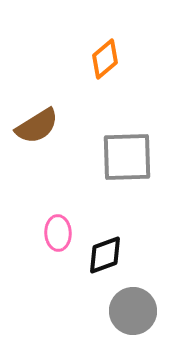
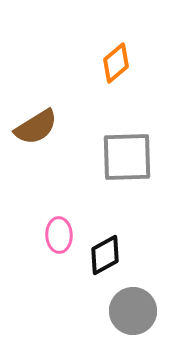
orange diamond: moved 11 px right, 4 px down
brown semicircle: moved 1 px left, 1 px down
pink ellipse: moved 1 px right, 2 px down
black diamond: rotated 9 degrees counterclockwise
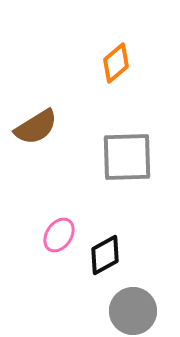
pink ellipse: rotated 36 degrees clockwise
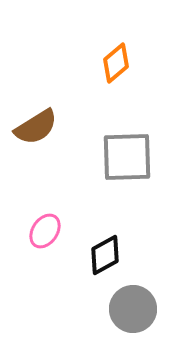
pink ellipse: moved 14 px left, 4 px up
gray circle: moved 2 px up
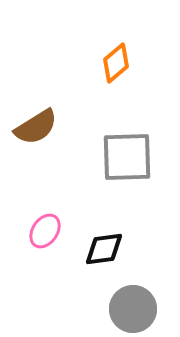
black diamond: moved 1 px left, 6 px up; rotated 21 degrees clockwise
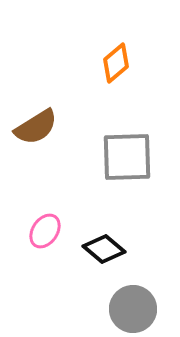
black diamond: rotated 48 degrees clockwise
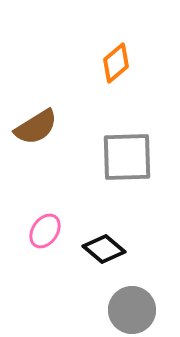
gray circle: moved 1 px left, 1 px down
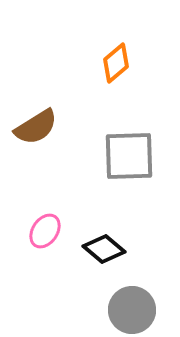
gray square: moved 2 px right, 1 px up
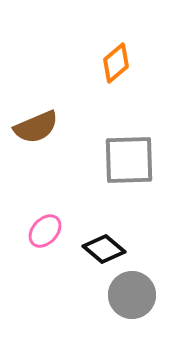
brown semicircle: rotated 9 degrees clockwise
gray square: moved 4 px down
pink ellipse: rotated 8 degrees clockwise
gray circle: moved 15 px up
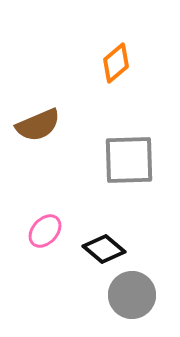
brown semicircle: moved 2 px right, 2 px up
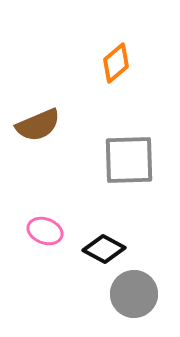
pink ellipse: rotated 68 degrees clockwise
black diamond: rotated 12 degrees counterclockwise
gray circle: moved 2 px right, 1 px up
